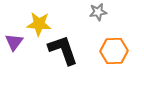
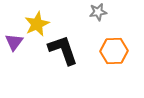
yellow star: moved 2 px left; rotated 30 degrees counterclockwise
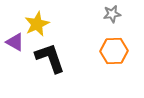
gray star: moved 14 px right, 2 px down
purple triangle: moved 1 px right; rotated 36 degrees counterclockwise
black L-shape: moved 13 px left, 8 px down
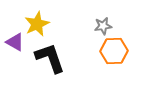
gray star: moved 9 px left, 12 px down
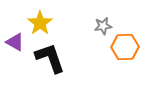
yellow star: moved 3 px right, 1 px up; rotated 10 degrees counterclockwise
orange hexagon: moved 11 px right, 4 px up
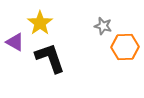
gray star: rotated 24 degrees clockwise
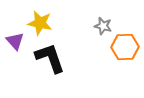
yellow star: rotated 25 degrees counterclockwise
purple triangle: moved 1 px up; rotated 18 degrees clockwise
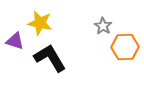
gray star: rotated 18 degrees clockwise
purple triangle: rotated 30 degrees counterclockwise
black L-shape: rotated 12 degrees counterclockwise
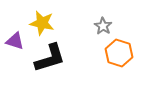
yellow star: moved 2 px right
orange hexagon: moved 6 px left, 6 px down; rotated 20 degrees clockwise
black L-shape: rotated 104 degrees clockwise
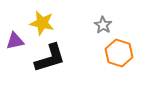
gray star: moved 1 px up
purple triangle: rotated 30 degrees counterclockwise
